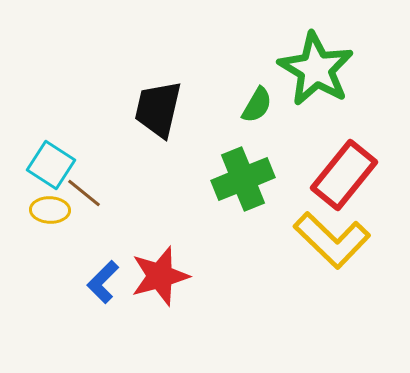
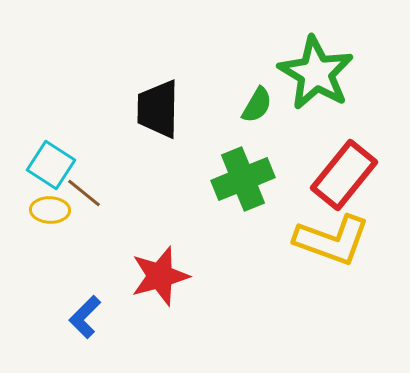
green star: moved 4 px down
black trapezoid: rotated 12 degrees counterclockwise
yellow L-shape: rotated 24 degrees counterclockwise
blue L-shape: moved 18 px left, 35 px down
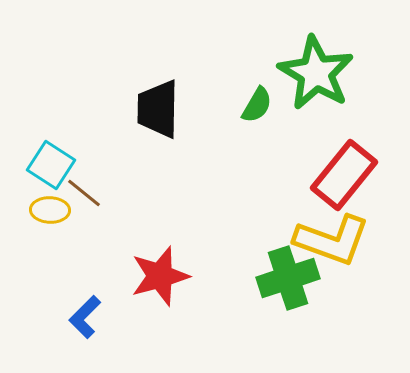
green cross: moved 45 px right, 99 px down; rotated 4 degrees clockwise
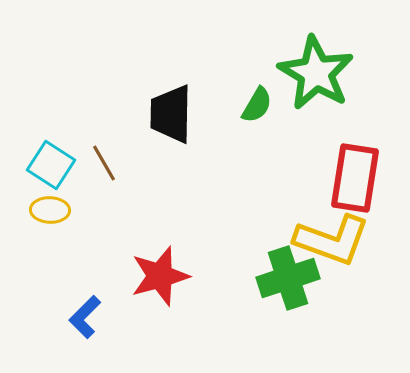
black trapezoid: moved 13 px right, 5 px down
red rectangle: moved 11 px right, 3 px down; rotated 30 degrees counterclockwise
brown line: moved 20 px right, 30 px up; rotated 21 degrees clockwise
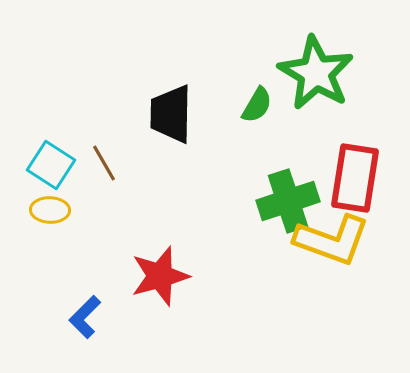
green cross: moved 77 px up
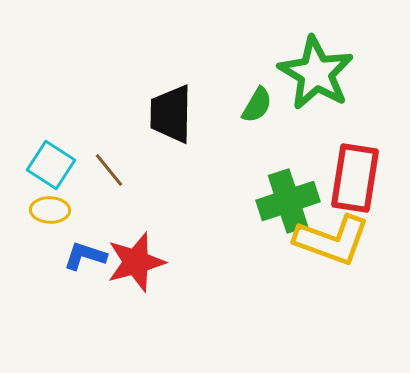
brown line: moved 5 px right, 7 px down; rotated 9 degrees counterclockwise
red star: moved 24 px left, 14 px up
blue L-shape: moved 61 px up; rotated 63 degrees clockwise
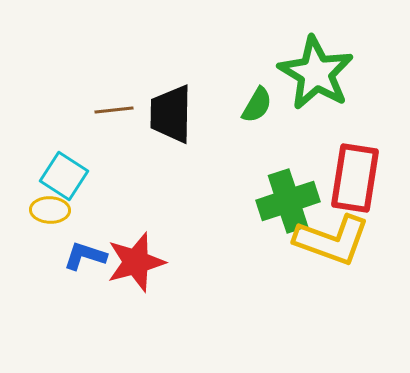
cyan square: moved 13 px right, 11 px down
brown line: moved 5 px right, 60 px up; rotated 57 degrees counterclockwise
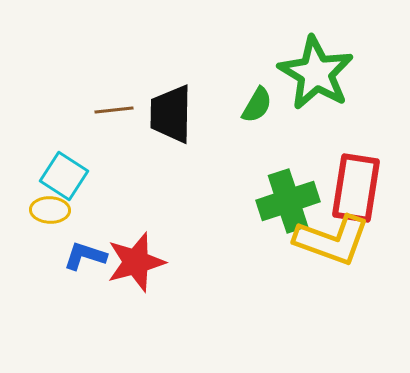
red rectangle: moved 1 px right, 10 px down
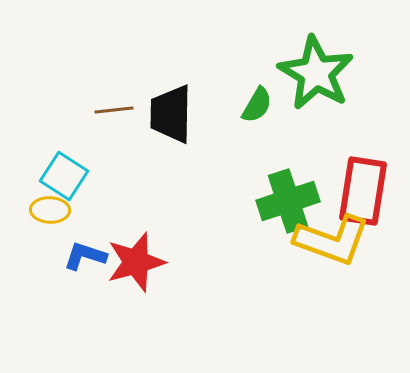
red rectangle: moved 7 px right, 3 px down
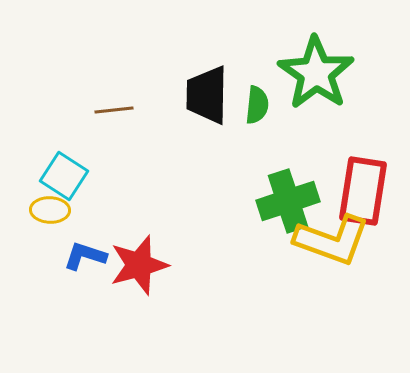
green star: rotated 4 degrees clockwise
green semicircle: rotated 24 degrees counterclockwise
black trapezoid: moved 36 px right, 19 px up
red star: moved 3 px right, 3 px down
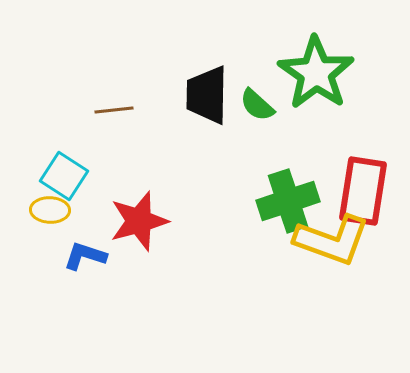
green semicircle: rotated 126 degrees clockwise
red star: moved 44 px up
